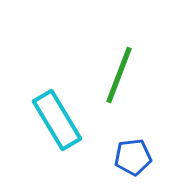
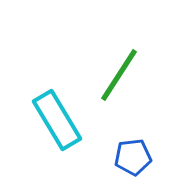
green line: rotated 12 degrees clockwise
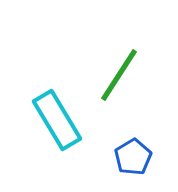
blue pentagon: rotated 24 degrees counterclockwise
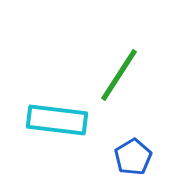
cyan rectangle: rotated 52 degrees counterclockwise
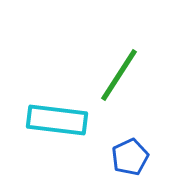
blue pentagon: moved 3 px left; rotated 6 degrees clockwise
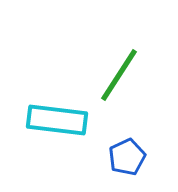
blue pentagon: moved 3 px left
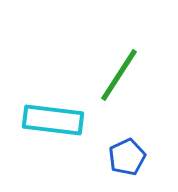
cyan rectangle: moved 4 px left
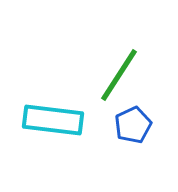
blue pentagon: moved 6 px right, 32 px up
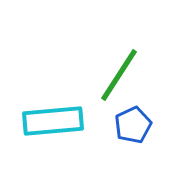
cyan rectangle: moved 1 px down; rotated 12 degrees counterclockwise
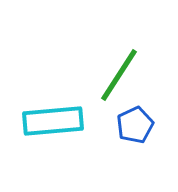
blue pentagon: moved 2 px right
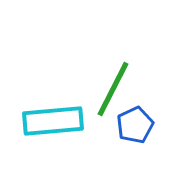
green line: moved 6 px left, 14 px down; rotated 6 degrees counterclockwise
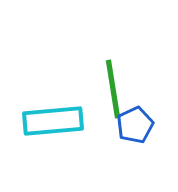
green line: rotated 36 degrees counterclockwise
